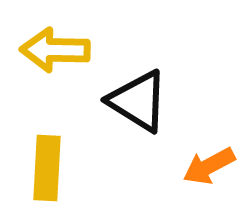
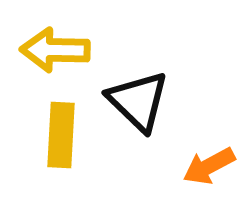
black triangle: rotated 12 degrees clockwise
yellow rectangle: moved 14 px right, 33 px up
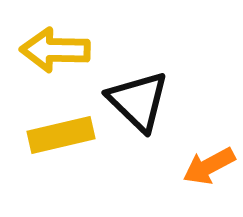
yellow rectangle: rotated 74 degrees clockwise
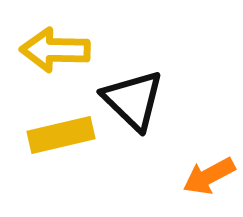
black triangle: moved 5 px left, 1 px up
orange arrow: moved 10 px down
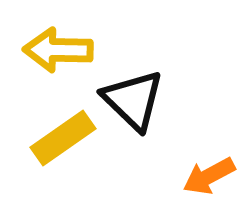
yellow arrow: moved 3 px right
yellow rectangle: moved 2 px right, 3 px down; rotated 22 degrees counterclockwise
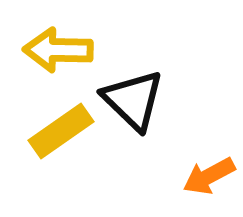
yellow rectangle: moved 2 px left, 7 px up
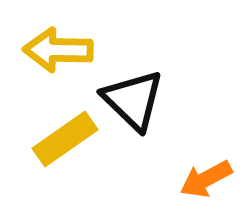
yellow rectangle: moved 4 px right, 8 px down
orange arrow: moved 3 px left, 3 px down
